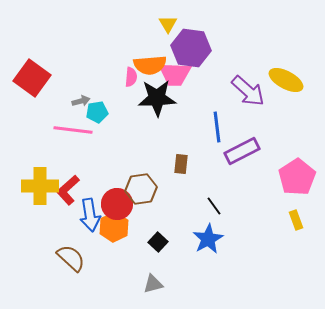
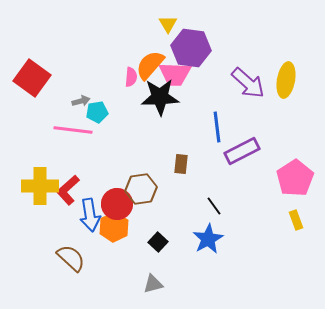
orange semicircle: rotated 136 degrees clockwise
yellow ellipse: rotated 72 degrees clockwise
purple arrow: moved 8 px up
black star: moved 3 px right, 1 px up
pink pentagon: moved 2 px left, 1 px down
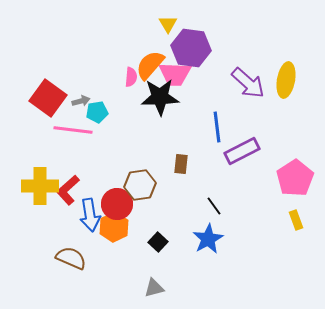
red square: moved 16 px right, 20 px down
brown hexagon: moved 1 px left, 4 px up
brown semicircle: rotated 20 degrees counterclockwise
gray triangle: moved 1 px right, 4 px down
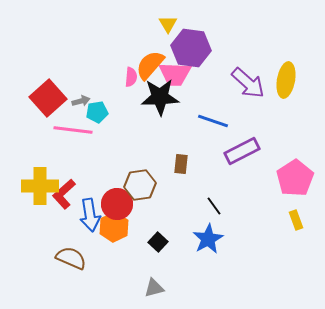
red square: rotated 12 degrees clockwise
blue line: moved 4 px left, 6 px up; rotated 64 degrees counterclockwise
red L-shape: moved 4 px left, 4 px down
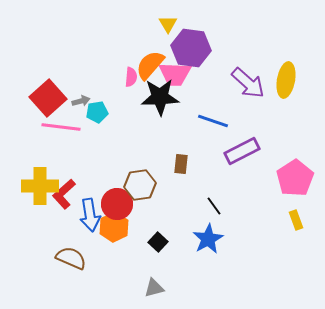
pink line: moved 12 px left, 3 px up
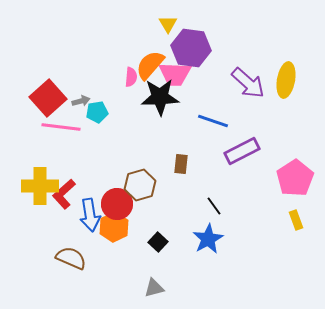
brown hexagon: rotated 8 degrees counterclockwise
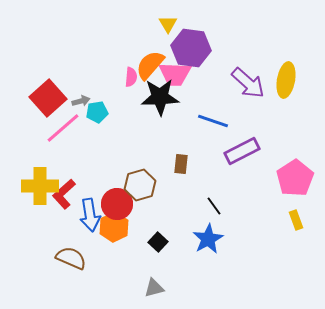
pink line: moved 2 px right, 1 px down; rotated 48 degrees counterclockwise
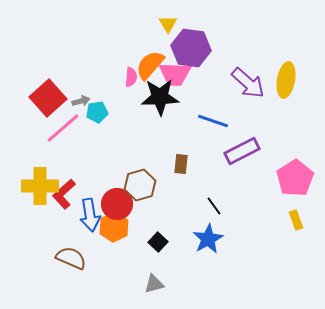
gray triangle: moved 4 px up
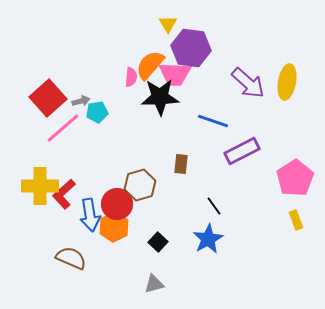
yellow ellipse: moved 1 px right, 2 px down
